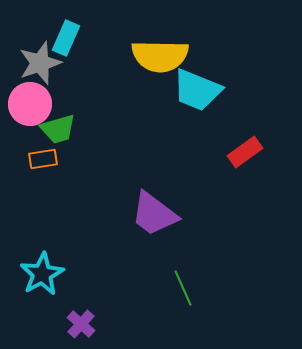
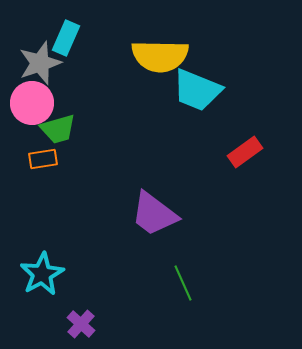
pink circle: moved 2 px right, 1 px up
green line: moved 5 px up
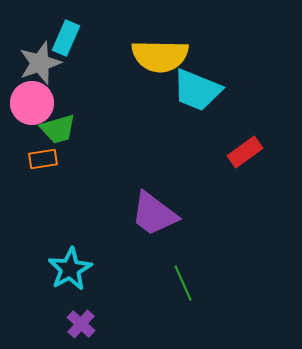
cyan star: moved 28 px right, 5 px up
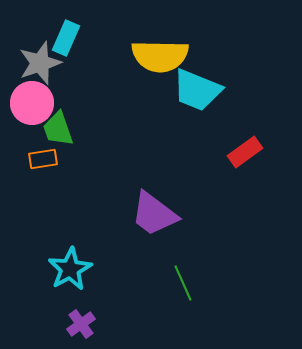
green trapezoid: rotated 87 degrees clockwise
purple cross: rotated 12 degrees clockwise
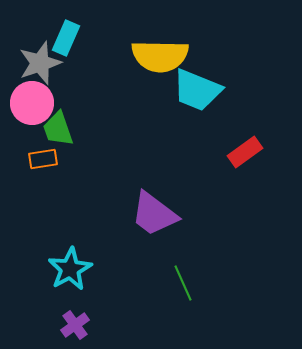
purple cross: moved 6 px left, 1 px down
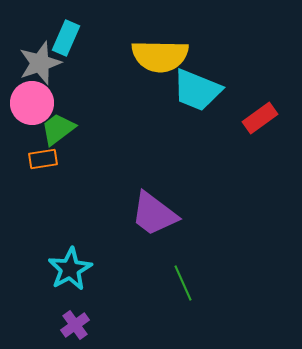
green trapezoid: rotated 72 degrees clockwise
red rectangle: moved 15 px right, 34 px up
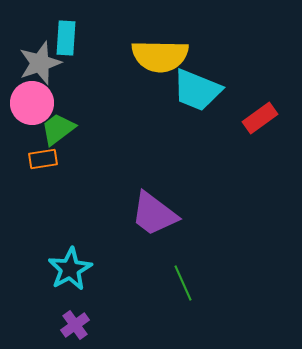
cyan rectangle: rotated 20 degrees counterclockwise
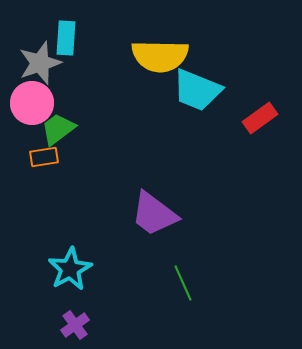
orange rectangle: moved 1 px right, 2 px up
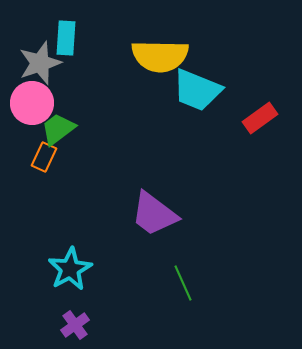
orange rectangle: rotated 56 degrees counterclockwise
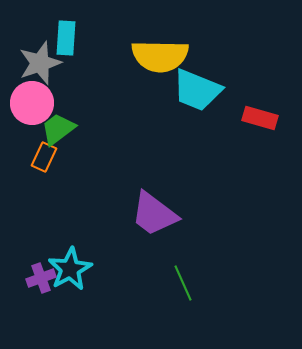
red rectangle: rotated 52 degrees clockwise
purple cross: moved 34 px left, 47 px up; rotated 16 degrees clockwise
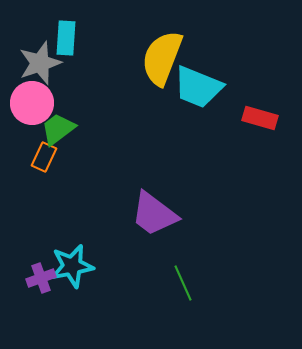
yellow semicircle: moved 2 px right, 2 px down; rotated 110 degrees clockwise
cyan trapezoid: moved 1 px right, 3 px up
cyan star: moved 2 px right, 3 px up; rotated 18 degrees clockwise
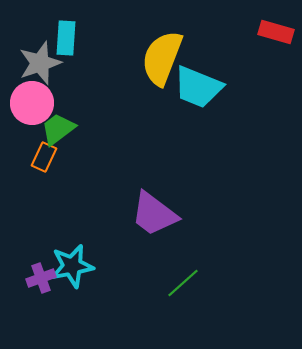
red rectangle: moved 16 px right, 86 px up
green line: rotated 72 degrees clockwise
